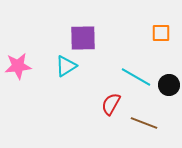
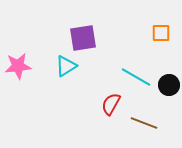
purple square: rotated 8 degrees counterclockwise
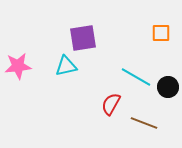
cyan triangle: rotated 20 degrees clockwise
black circle: moved 1 px left, 2 px down
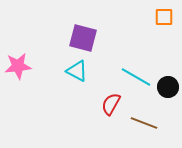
orange square: moved 3 px right, 16 px up
purple square: rotated 24 degrees clockwise
cyan triangle: moved 11 px right, 5 px down; rotated 40 degrees clockwise
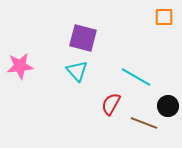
pink star: moved 2 px right
cyan triangle: rotated 20 degrees clockwise
black circle: moved 19 px down
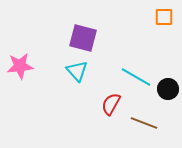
black circle: moved 17 px up
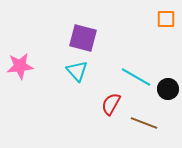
orange square: moved 2 px right, 2 px down
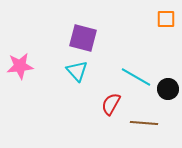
brown line: rotated 16 degrees counterclockwise
